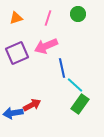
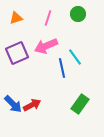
cyan line: moved 28 px up; rotated 12 degrees clockwise
blue arrow: moved 9 px up; rotated 126 degrees counterclockwise
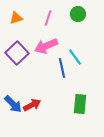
purple square: rotated 20 degrees counterclockwise
green rectangle: rotated 30 degrees counterclockwise
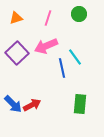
green circle: moved 1 px right
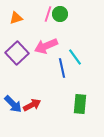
green circle: moved 19 px left
pink line: moved 4 px up
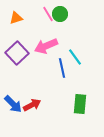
pink line: rotated 49 degrees counterclockwise
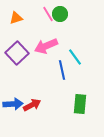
blue line: moved 2 px down
blue arrow: rotated 48 degrees counterclockwise
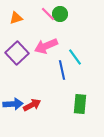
pink line: rotated 14 degrees counterclockwise
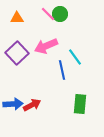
orange triangle: moved 1 px right; rotated 16 degrees clockwise
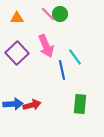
pink arrow: rotated 90 degrees counterclockwise
red arrow: rotated 12 degrees clockwise
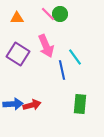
purple square: moved 1 px right, 1 px down; rotated 15 degrees counterclockwise
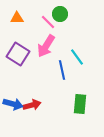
pink line: moved 8 px down
pink arrow: rotated 55 degrees clockwise
cyan line: moved 2 px right
blue arrow: rotated 18 degrees clockwise
